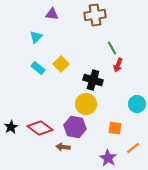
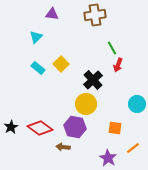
black cross: rotated 30 degrees clockwise
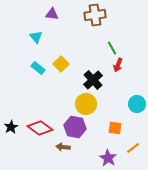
cyan triangle: rotated 24 degrees counterclockwise
